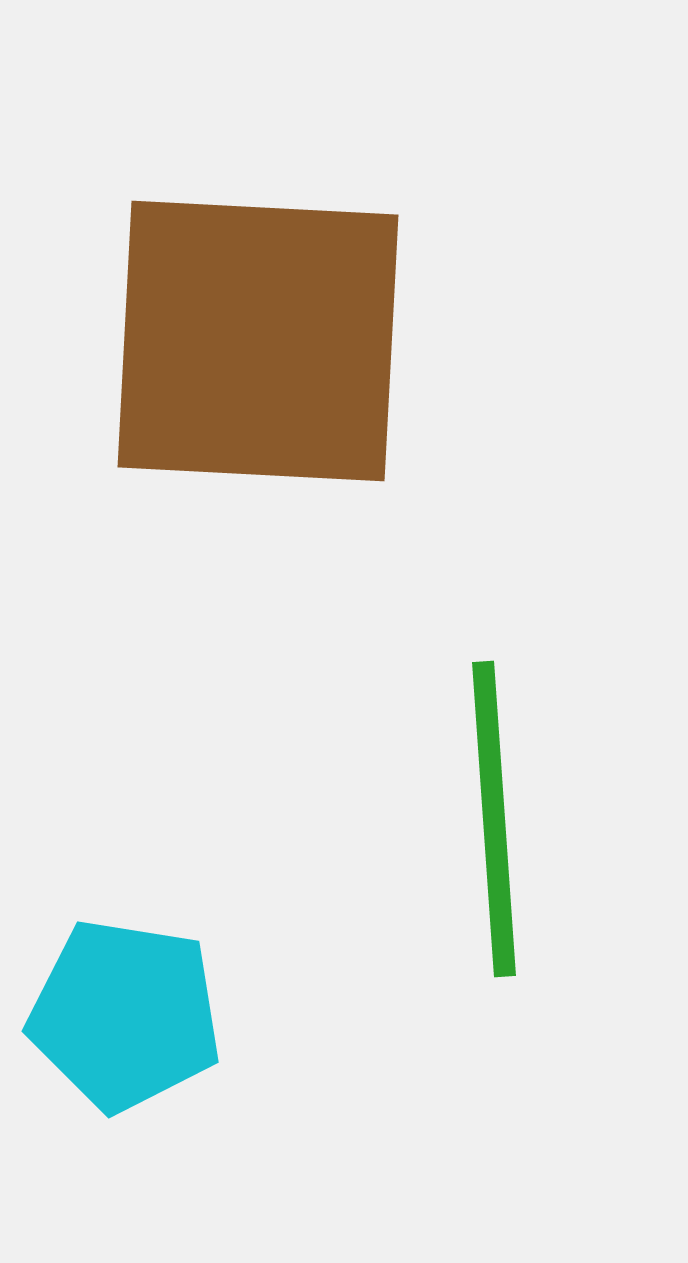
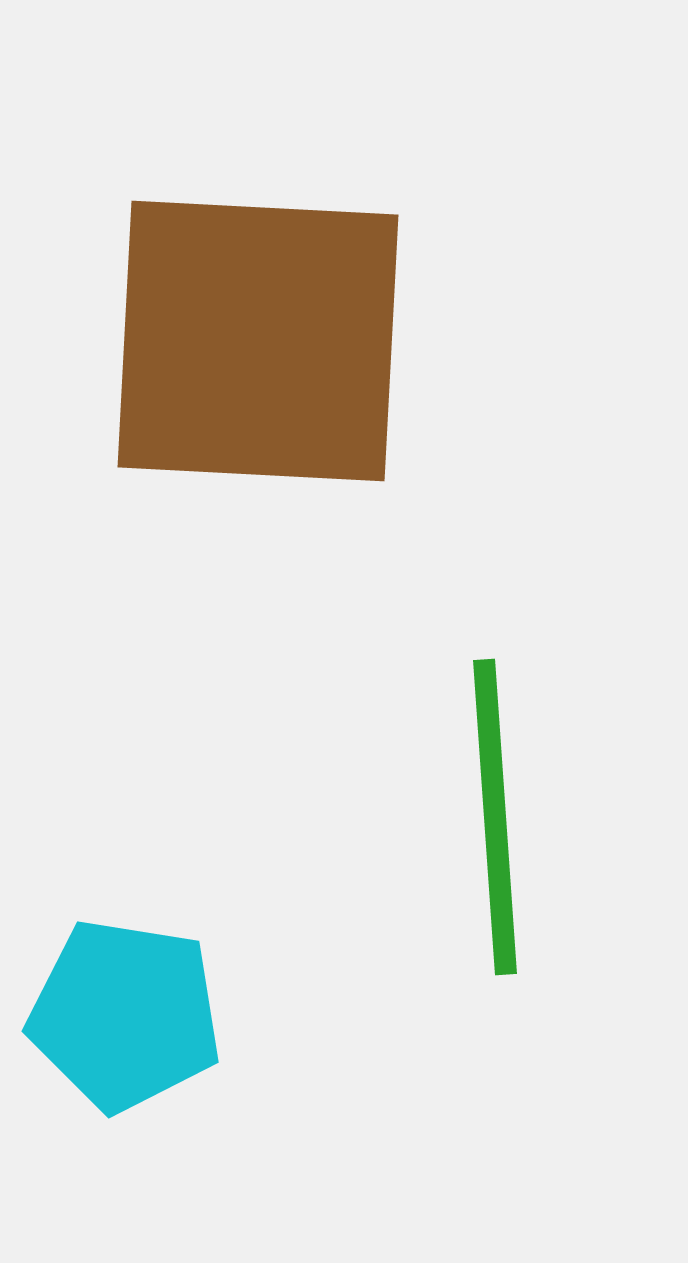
green line: moved 1 px right, 2 px up
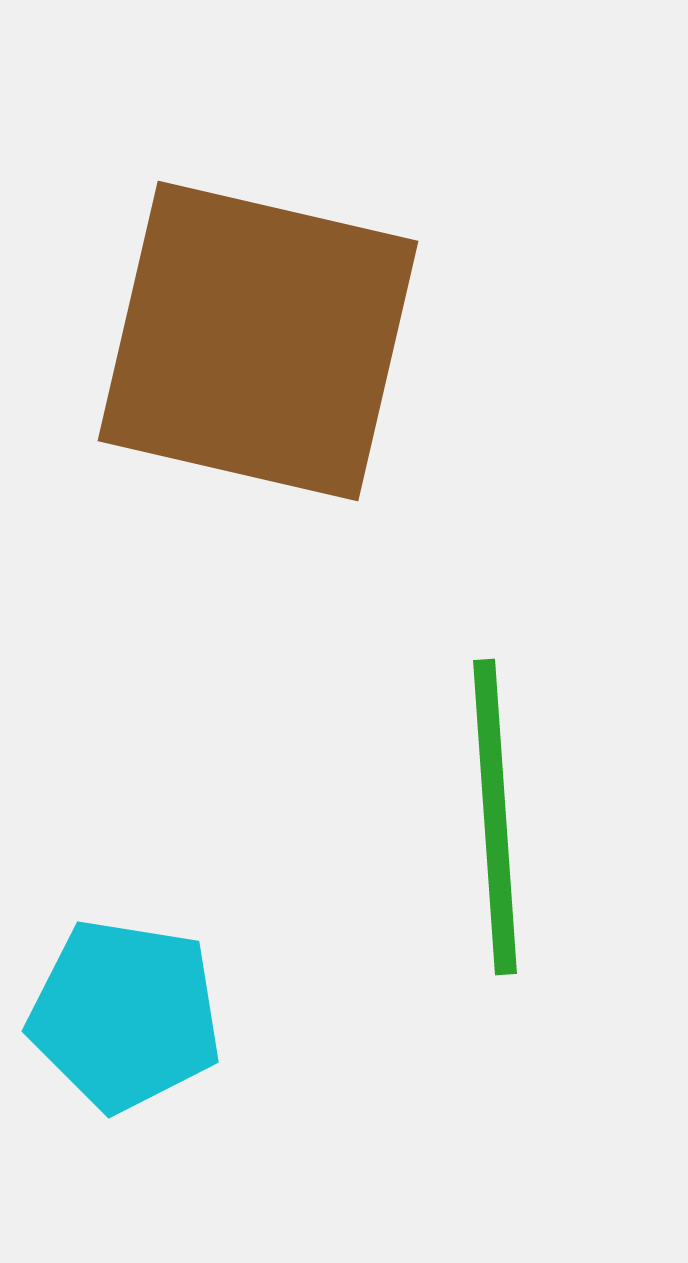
brown square: rotated 10 degrees clockwise
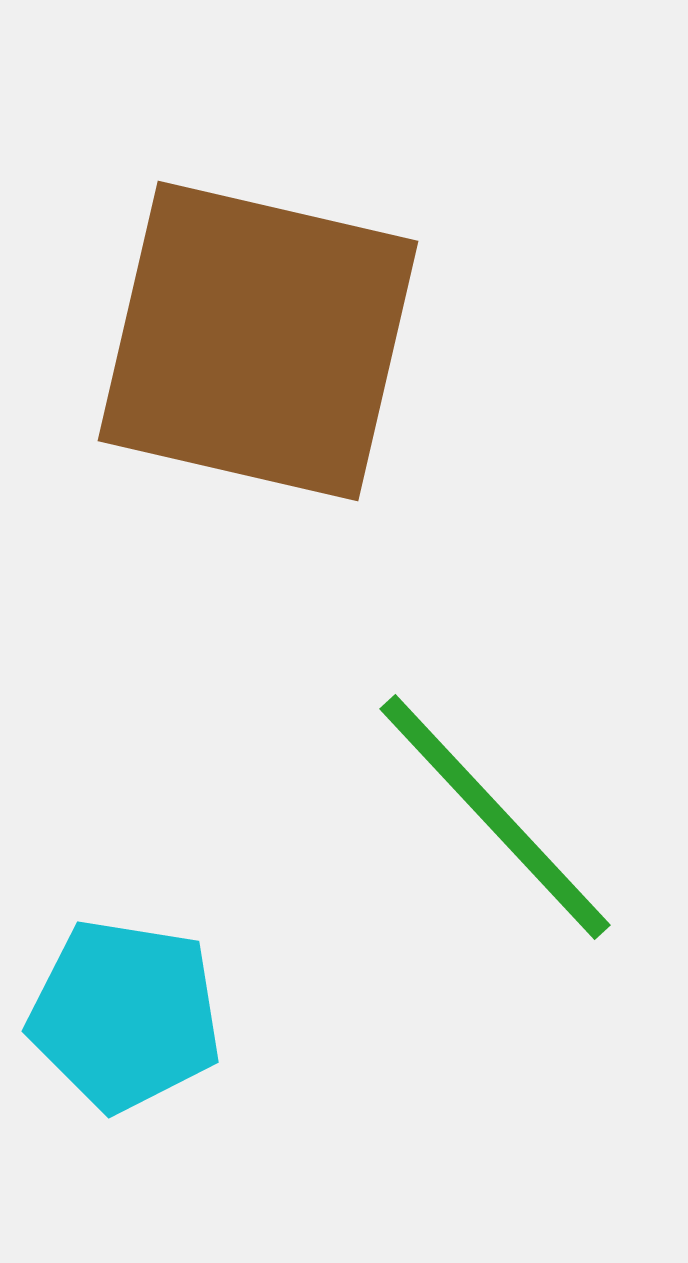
green line: rotated 39 degrees counterclockwise
